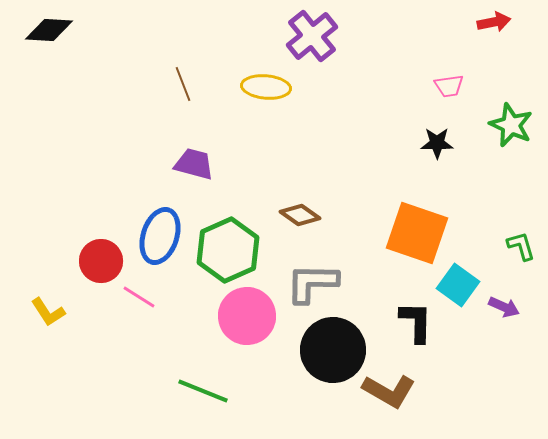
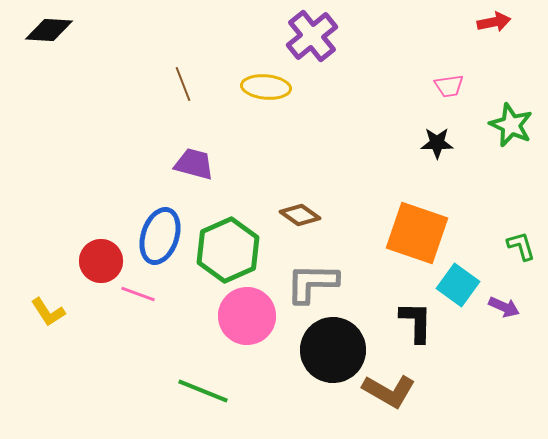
pink line: moved 1 px left, 3 px up; rotated 12 degrees counterclockwise
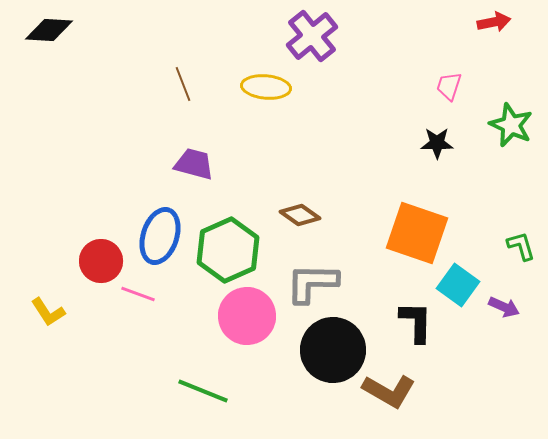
pink trapezoid: rotated 116 degrees clockwise
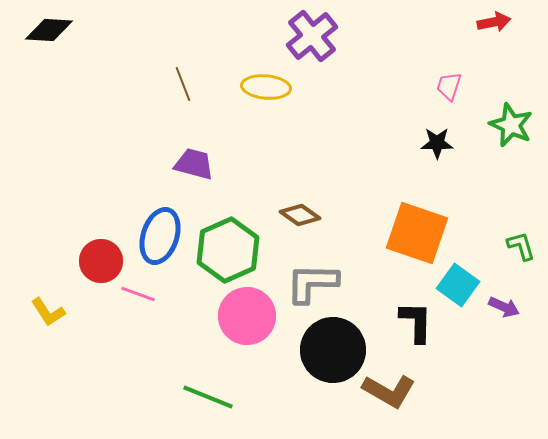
green line: moved 5 px right, 6 px down
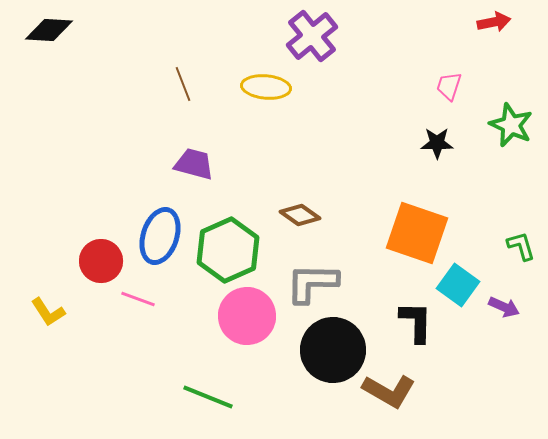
pink line: moved 5 px down
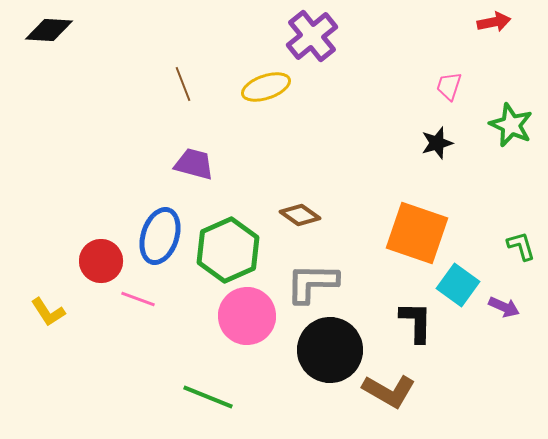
yellow ellipse: rotated 24 degrees counterclockwise
black star: rotated 16 degrees counterclockwise
black circle: moved 3 px left
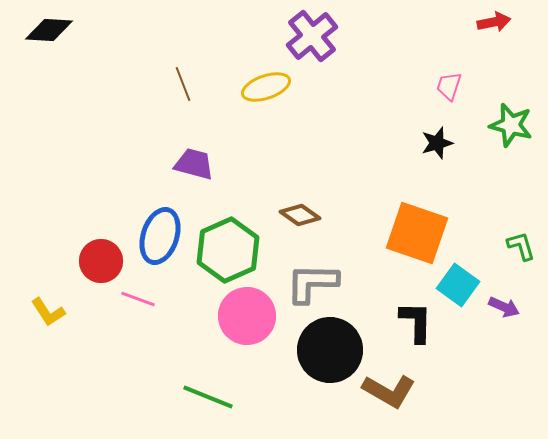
green star: rotated 9 degrees counterclockwise
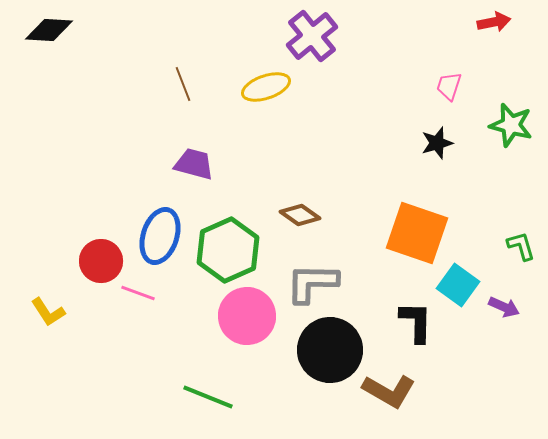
pink line: moved 6 px up
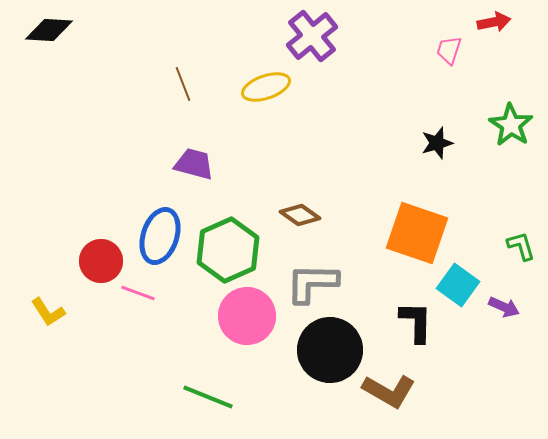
pink trapezoid: moved 36 px up
green star: rotated 18 degrees clockwise
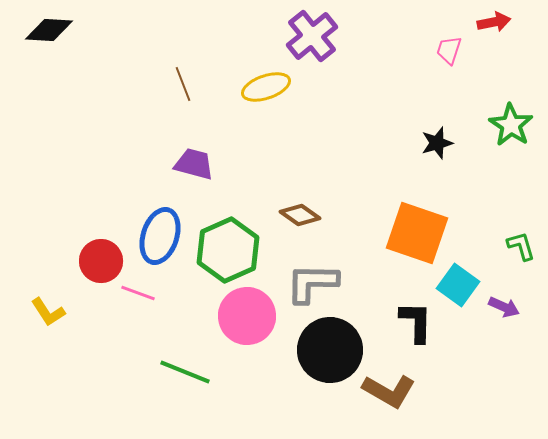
green line: moved 23 px left, 25 px up
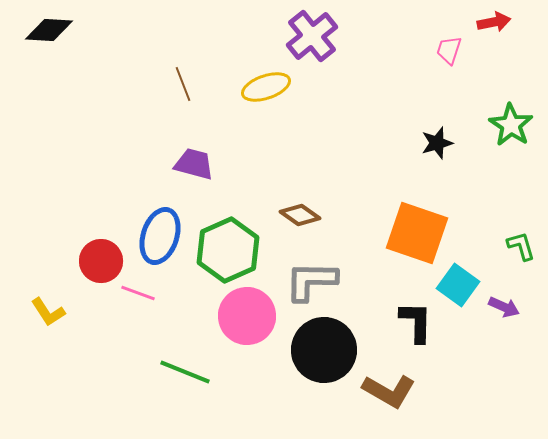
gray L-shape: moved 1 px left, 2 px up
black circle: moved 6 px left
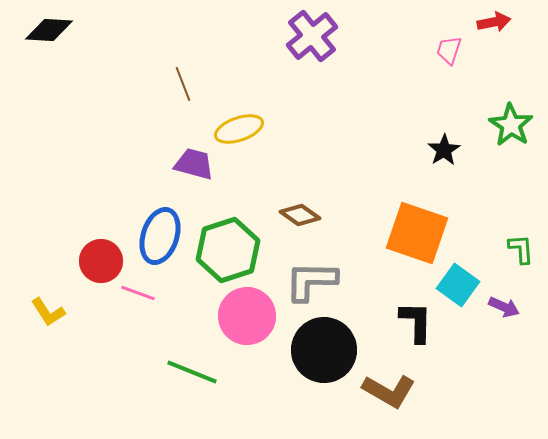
yellow ellipse: moved 27 px left, 42 px down
black star: moved 7 px right, 7 px down; rotated 16 degrees counterclockwise
green L-shape: moved 3 px down; rotated 12 degrees clockwise
green hexagon: rotated 6 degrees clockwise
green line: moved 7 px right
